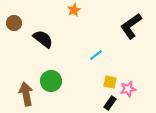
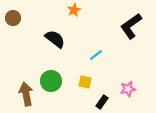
brown circle: moved 1 px left, 5 px up
black semicircle: moved 12 px right
yellow square: moved 25 px left
black rectangle: moved 8 px left, 1 px up
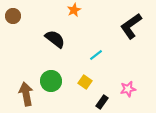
brown circle: moved 2 px up
yellow square: rotated 24 degrees clockwise
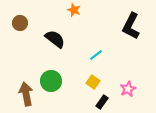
orange star: rotated 24 degrees counterclockwise
brown circle: moved 7 px right, 7 px down
black L-shape: rotated 28 degrees counterclockwise
yellow square: moved 8 px right
pink star: rotated 14 degrees counterclockwise
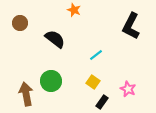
pink star: rotated 21 degrees counterclockwise
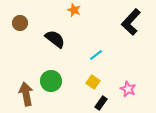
black L-shape: moved 4 px up; rotated 16 degrees clockwise
black rectangle: moved 1 px left, 1 px down
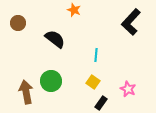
brown circle: moved 2 px left
cyan line: rotated 48 degrees counterclockwise
brown arrow: moved 2 px up
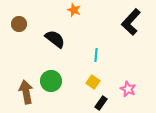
brown circle: moved 1 px right, 1 px down
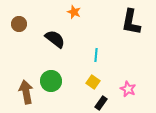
orange star: moved 2 px down
black L-shape: rotated 32 degrees counterclockwise
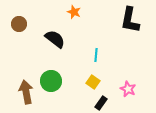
black L-shape: moved 1 px left, 2 px up
